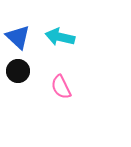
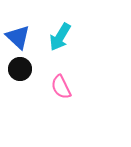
cyan arrow: rotated 72 degrees counterclockwise
black circle: moved 2 px right, 2 px up
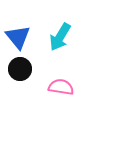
blue triangle: rotated 8 degrees clockwise
pink semicircle: rotated 125 degrees clockwise
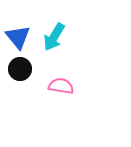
cyan arrow: moved 6 px left
pink semicircle: moved 1 px up
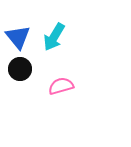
pink semicircle: rotated 25 degrees counterclockwise
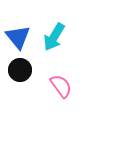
black circle: moved 1 px down
pink semicircle: rotated 70 degrees clockwise
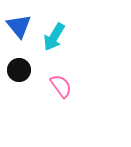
blue triangle: moved 1 px right, 11 px up
black circle: moved 1 px left
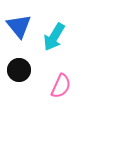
pink semicircle: rotated 60 degrees clockwise
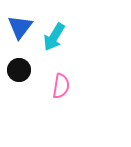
blue triangle: moved 1 px right, 1 px down; rotated 16 degrees clockwise
pink semicircle: rotated 15 degrees counterclockwise
